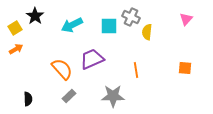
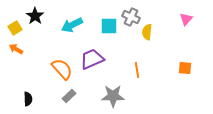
orange arrow: rotated 120 degrees counterclockwise
orange line: moved 1 px right
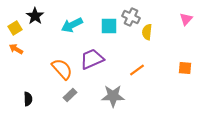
orange line: rotated 63 degrees clockwise
gray rectangle: moved 1 px right, 1 px up
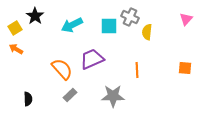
gray cross: moved 1 px left
orange line: rotated 56 degrees counterclockwise
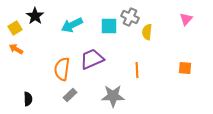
orange semicircle: rotated 130 degrees counterclockwise
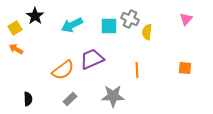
gray cross: moved 2 px down
orange semicircle: moved 1 px right, 1 px down; rotated 135 degrees counterclockwise
gray rectangle: moved 4 px down
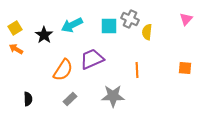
black star: moved 9 px right, 19 px down
orange semicircle: rotated 20 degrees counterclockwise
